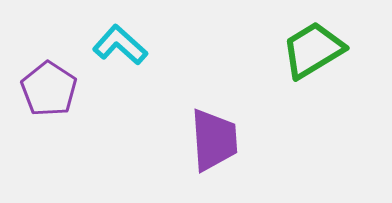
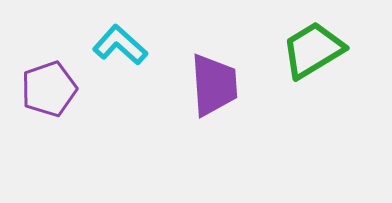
purple pentagon: rotated 20 degrees clockwise
purple trapezoid: moved 55 px up
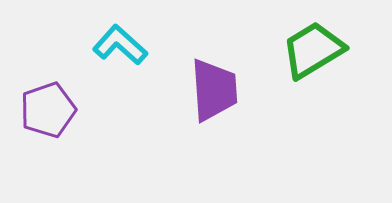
purple trapezoid: moved 5 px down
purple pentagon: moved 1 px left, 21 px down
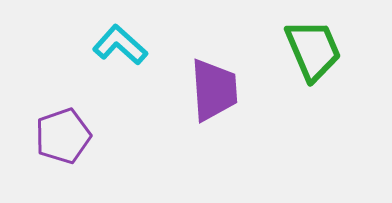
green trapezoid: rotated 98 degrees clockwise
purple pentagon: moved 15 px right, 26 px down
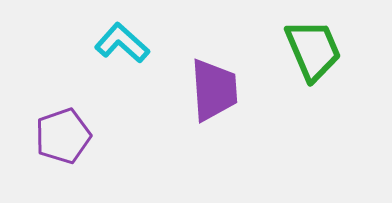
cyan L-shape: moved 2 px right, 2 px up
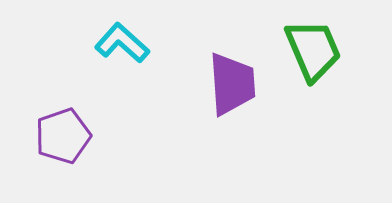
purple trapezoid: moved 18 px right, 6 px up
